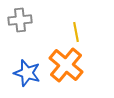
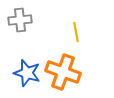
orange cross: moved 3 px left, 7 px down; rotated 20 degrees counterclockwise
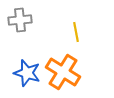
orange cross: rotated 12 degrees clockwise
